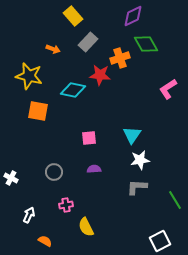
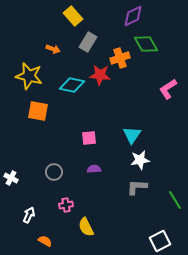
gray rectangle: rotated 12 degrees counterclockwise
cyan diamond: moved 1 px left, 5 px up
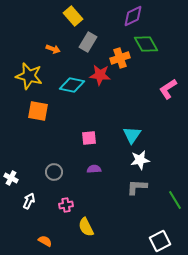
white arrow: moved 14 px up
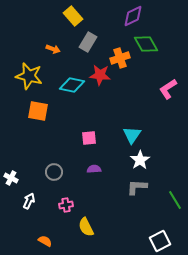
white star: rotated 24 degrees counterclockwise
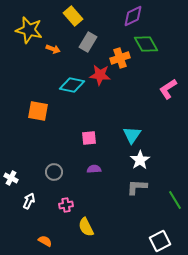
yellow star: moved 46 px up
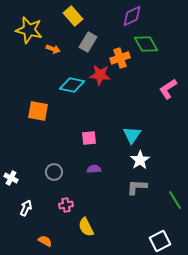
purple diamond: moved 1 px left
white arrow: moved 3 px left, 7 px down
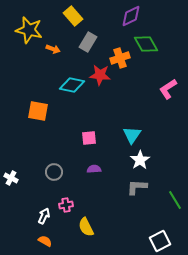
purple diamond: moved 1 px left
white arrow: moved 18 px right, 8 px down
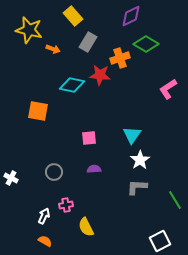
green diamond: rotated 30 degrees counterclockwise
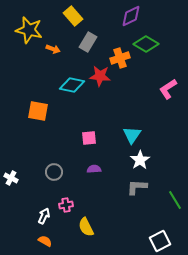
red star: moved 1 px down
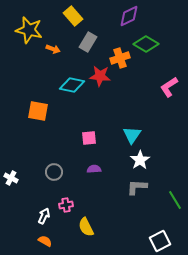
purple diamond: moved 2 px left
pink L-shape: moved 1 px right, 2 px up
